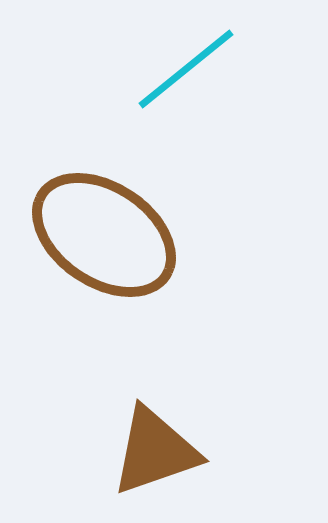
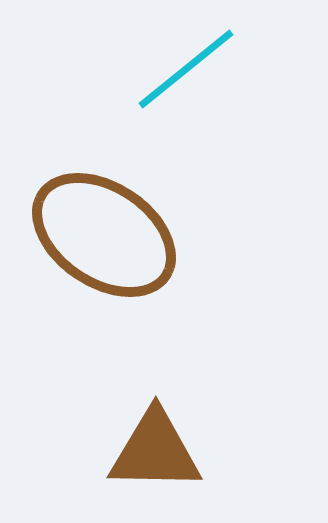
brown triangle: rotated 20 degrees clockwise
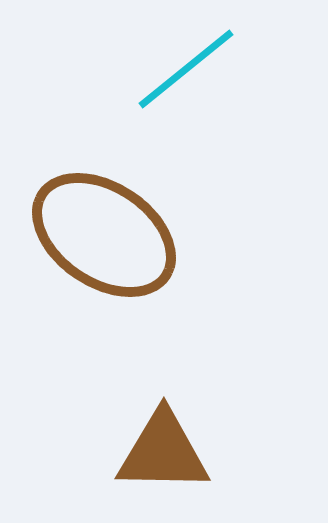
brown triangle: moved 8 px right, 1 px down
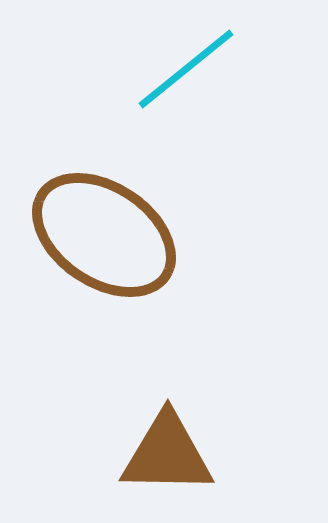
brown triangle: moved 4 px right, 2 px down
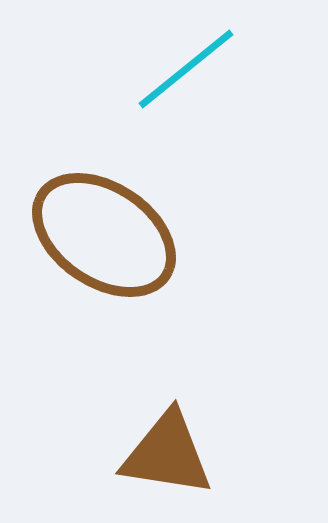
brown triangle: rotated 8 degrees clockwise
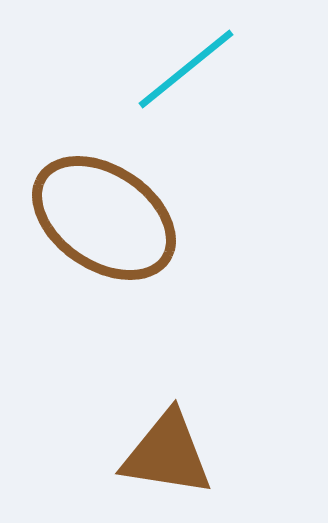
brown ellipse: moved 17 px up
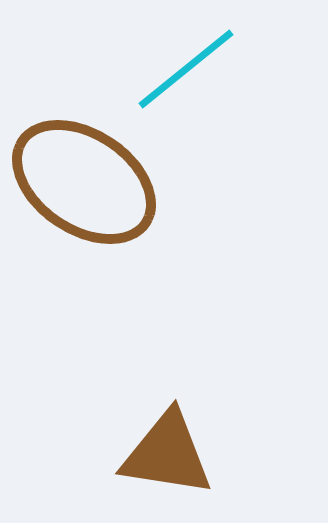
brown ellipse: moved 20 px left, 36 px up
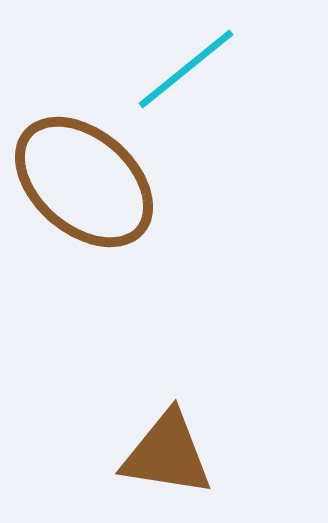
brown ellipse: rotated 7 degrees clockwise
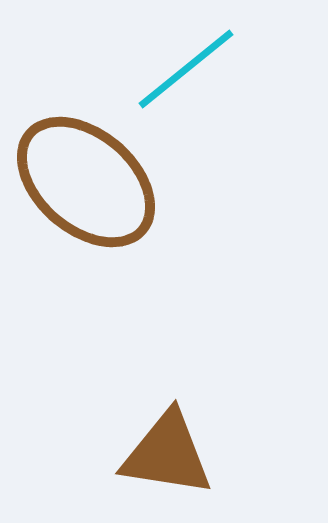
brown ellipse: moved 2 px right
